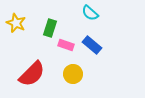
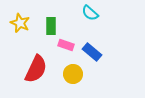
yellow star: moved 4 px right
green rectangle: moved 1 px right, 2 px up; rotated 18 degrees counterclockwise
blue rectangle: moved 7 px down
red semicircle: moved 4 px right, 5 px up; rotated 20 degrees counterclockwise
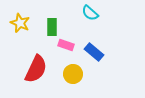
green rectangle: moved 1 px right, 1 px down
blue rectangle: moved 2 px right
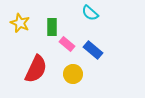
pink rectangle: moved 1 px right, 1 px up; rotated 21 degrees clockwise
blue rectangle: moved 1 px left, 2 px up
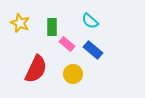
cyan semicircle: moved 8 px down
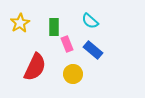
yellow star: rotated 18 degrees clockwise
green rectangle: moved 2 px right
pink rectangle: rotated 28 degrees clockwise
red semicircle: moved 1 px left, 2 px up
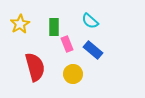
yellow star: moved 1 px down
red semicircle: rotated 40 degrees counterclockwise
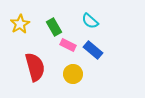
green rectangle: rotated 30 degrees counterclockwise
pink rectangle: moved 1 px right, 1 px down; rotated 42 degrees counterclockwise
